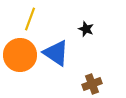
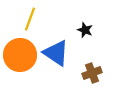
black star: moved 1 px left, 1 px down
brown cross: moved 11 px up
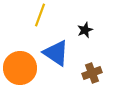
yellow line: moved 10 px right, 4 px up
black star: rotated 28 degrees clockwise
orange circle: moved 13 px down
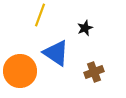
black star: moved 2 px up
orange circle: moved 3 px down
brown cross: moved 2 px right, 1 px up
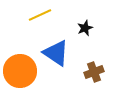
yellow line: rotated 45 degrees clockwise
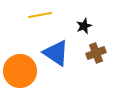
yellow line: rotated 15 degrees clockwise
black star: moved 1 px left, 2 px up
brown cross: moved 2 px right, 19 px up
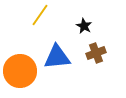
yellow line: rotated 45 degrees counterclockwise
black star: rotated 21 degrees counterclockwise
blue triangle: moved 1 px right, 4 px down; rotated 40 degrees counterclockwise
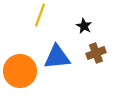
yellow line: rotated 15 degrees counterclockwise
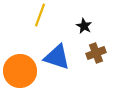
blue triangle: rotated 24 degrees clockwise
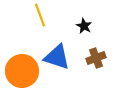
yellow line: rotated 40 degrees counterclockwise
brown cross: moved 5 px down
orange circle: moved 2 px right
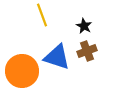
yellow line: moved 2 px right
brown cross: moved 9 px left, 7 px up
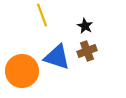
black star: moved 1 px right
